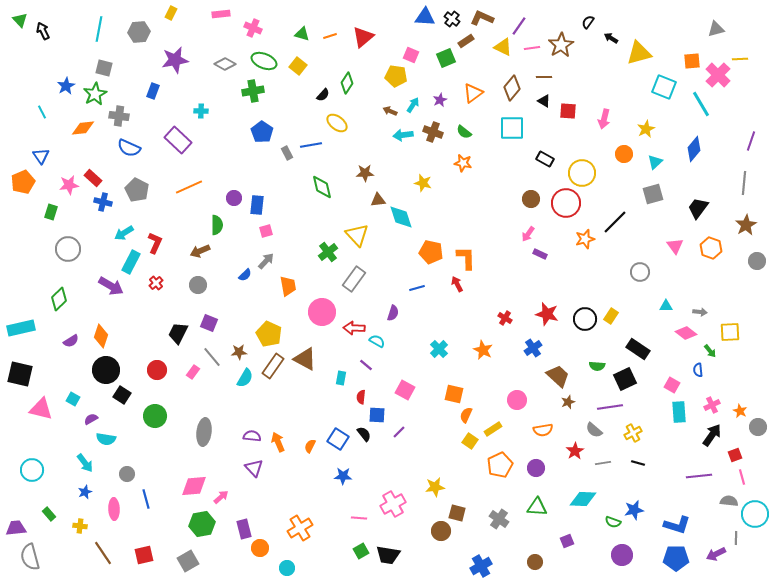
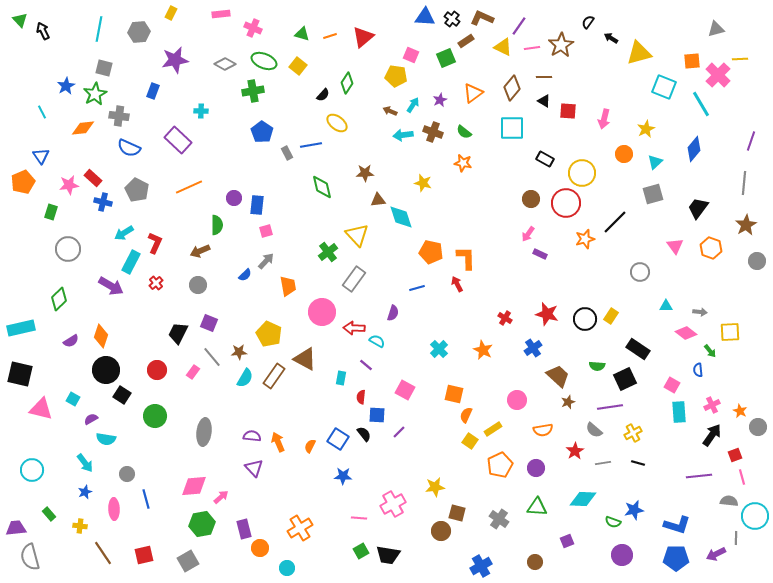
brown rectangle at (273, 366): moved 1 px right, 10 px down
cyan circle at (755, 514): moved 2 px down
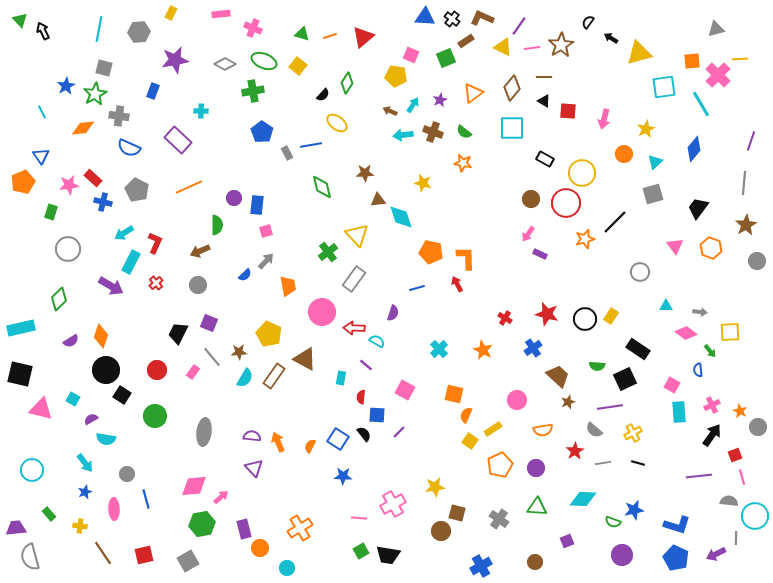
cyan square at (664, 87): rotated 30 degrees counterclockwise
blue pentagon at (676, 558): rotated 25 degrees clockwise
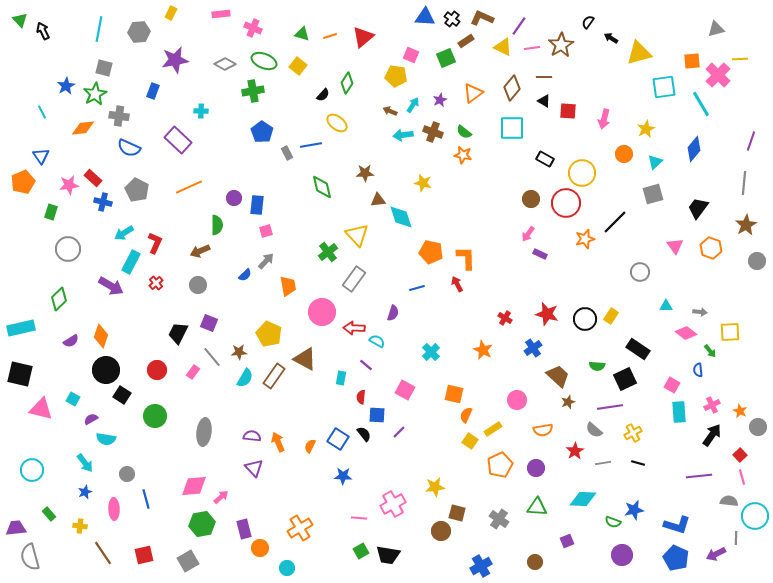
orange star at (463, 163): moved 8 px up
cyan cross at (439, 349): moved 8 px left, 3 px down
red square at (735, 455): moved 5 px right; rotated 24 degrees counterclockwise
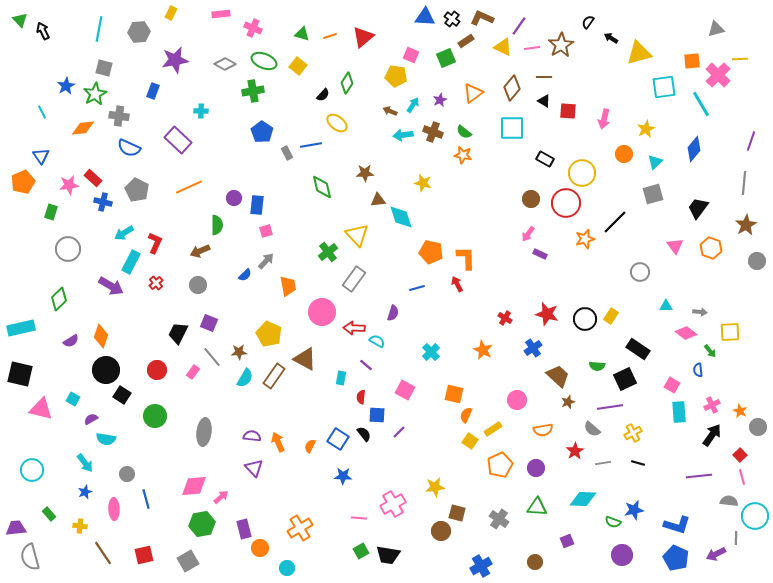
gray semicircle at (594, 430): moved 2 px left, 1 px up
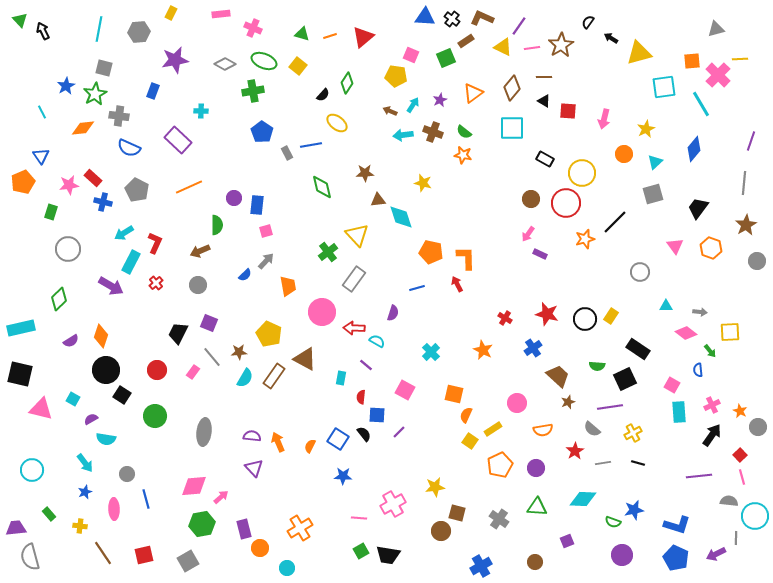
pink circle at (517, 400): moved 3 px down
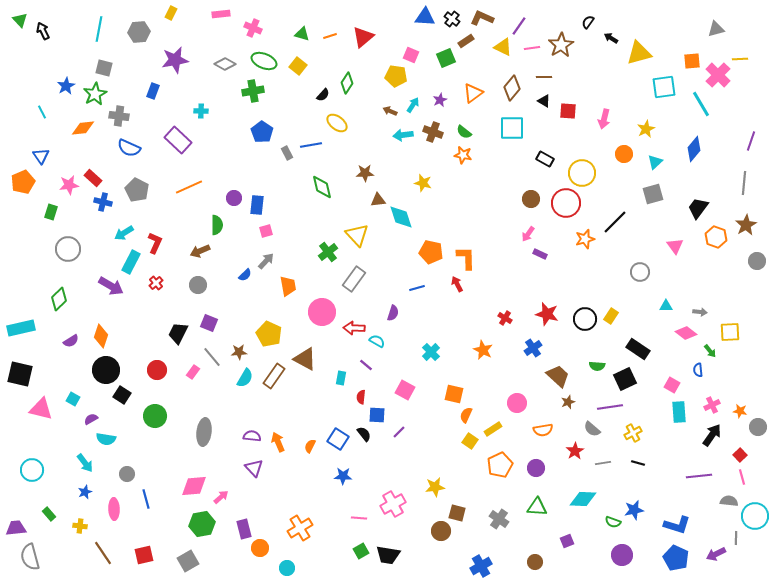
orange hexagon at (711, 248): moved 5 px right, 11 px up
orange star at (740, 411): rotated 16 degrees counterclockwise
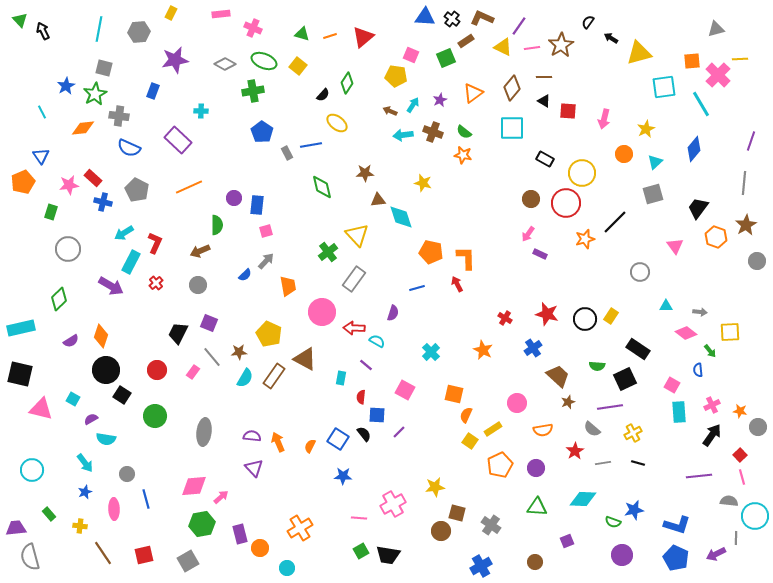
gray cross at (499, 519): moved 8 px left, 6 px down
purple rectangle at (244, 529): moved 4 px left, 5 px down
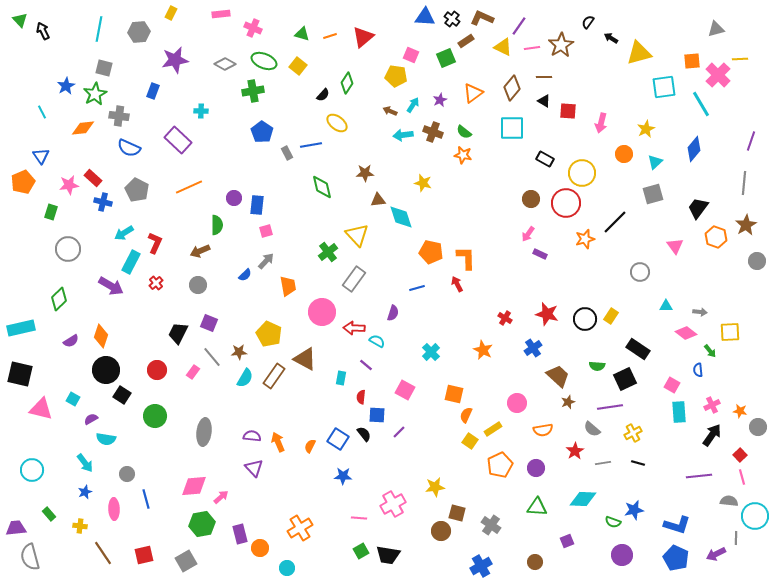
pink arrow at (604, 119): moved 3 px left, 4 px down
gray square at (188, 561): moved 2 px left
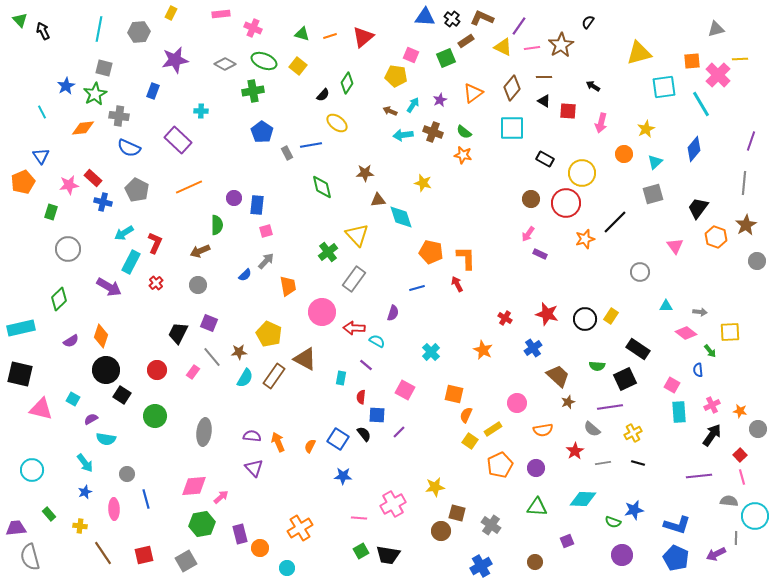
black arrow at (611, 38): moved 18 px left, 48 px down
purple arrow at (111, 286): moved 2 px left, 1 px down
gray circle at (758, 427): moved 2 px down
